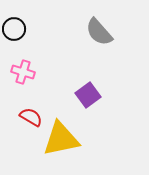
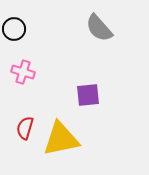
gray semicircle: moved 4 px up
purple square: rotated 30 degrees clockwise
red semicircle: moved 6 px left, 11 px down; rotated 105 degrees counterclockwise
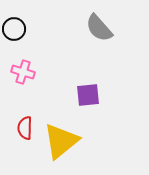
red semicircle: rotated 15 degrees counterclockwise
yellow triangle: moved 2 px down; rotated 27 degrees counterclockwise
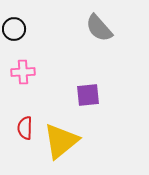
pink cross: rotated 20 degrees counterclockwise
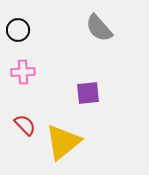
black circle: moved 4 px right, 1 px down
purple square: moved 2 px up
red semicircle: moved 3 px up; rotated 135 degrees clockwise
yellow triangle: moved 2 px right, 1 px down
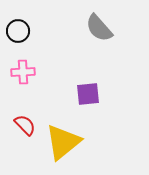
black circle: moved 1 px down
purple square: moved 1 px down
